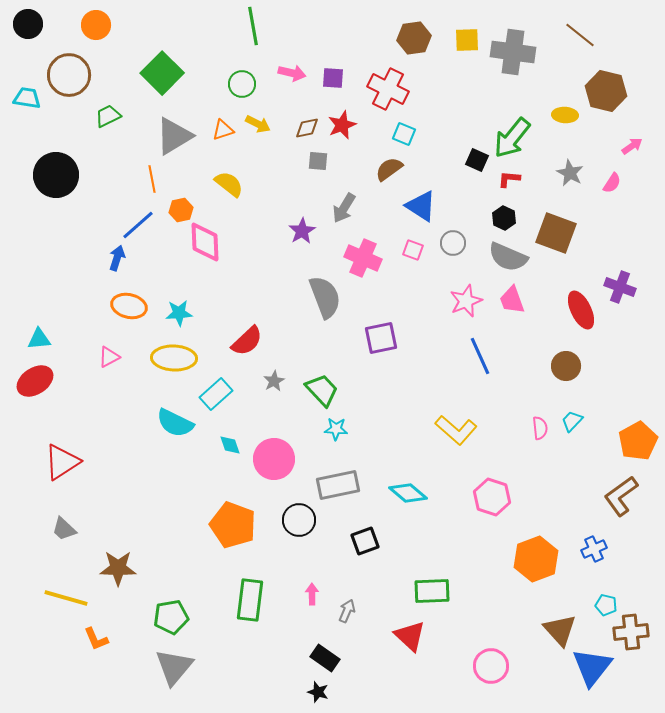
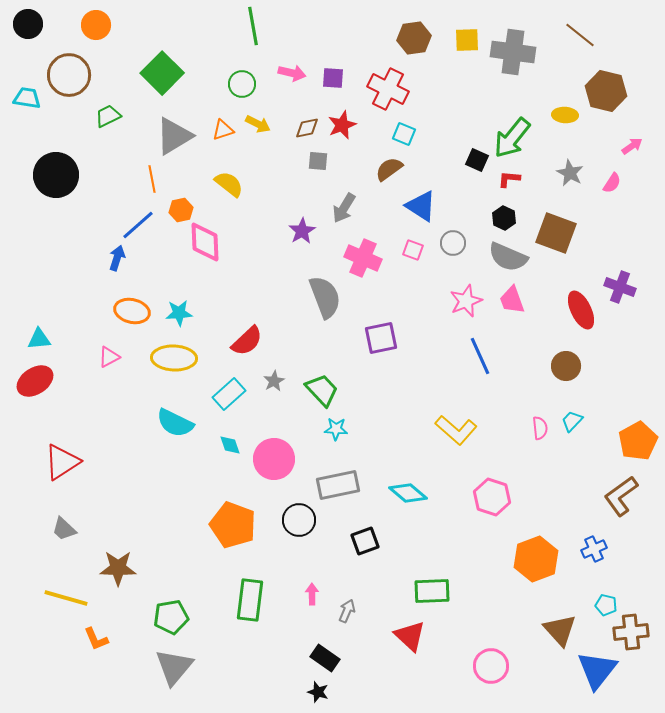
orange ellipse at (129, 306): moved 3 px right, 5 px down
cyan rectangle at (216, 394): moved 13 px right
blue triangle at (592, 667): moved 5 px right, 3 px down
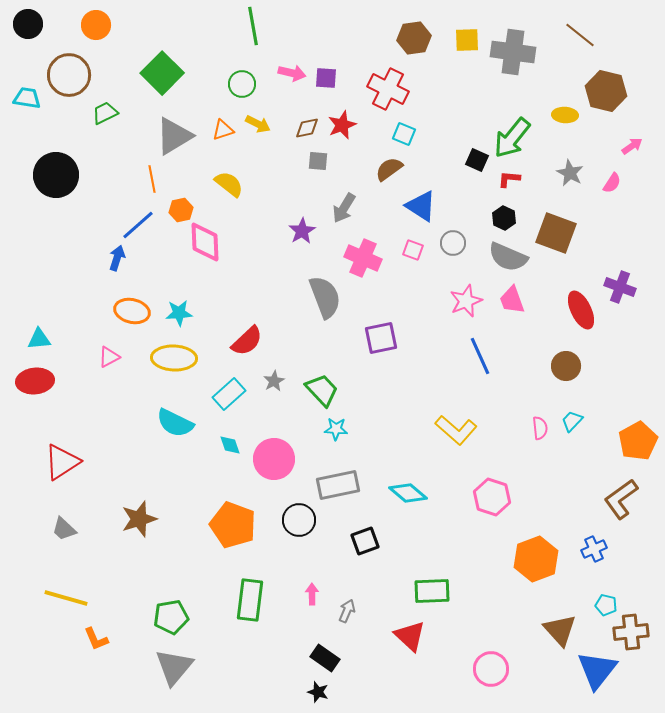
purple square at (333, 78): moved 7 px left
green trapezoid at (108, 116): moved 3 px left, 3 px up
red ellipse at (35, 381): rotated 27 degrees clockwise
brown L-shape at (621, 496): moved 3 px down
brown star at (118, 568): moved 21 px right, 49 px up; rotated 18 degrees counterclockwise
pink circle at (491, 666): moved 3 px down
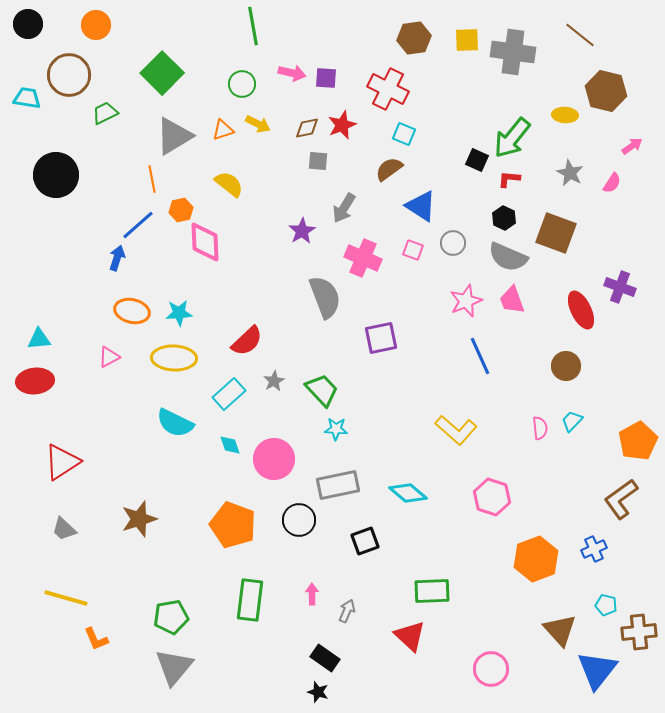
brown cross at (631, 632): moved 8 px right
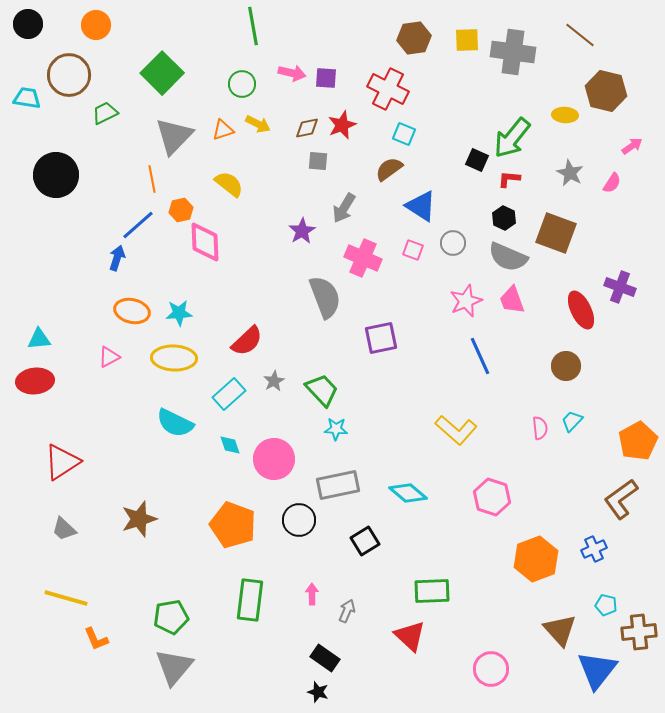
gray triangle at (174, 136): rotated 15 degrees counterclockwise
black square at (365, 541): rotated 12 degrees counterclockwise
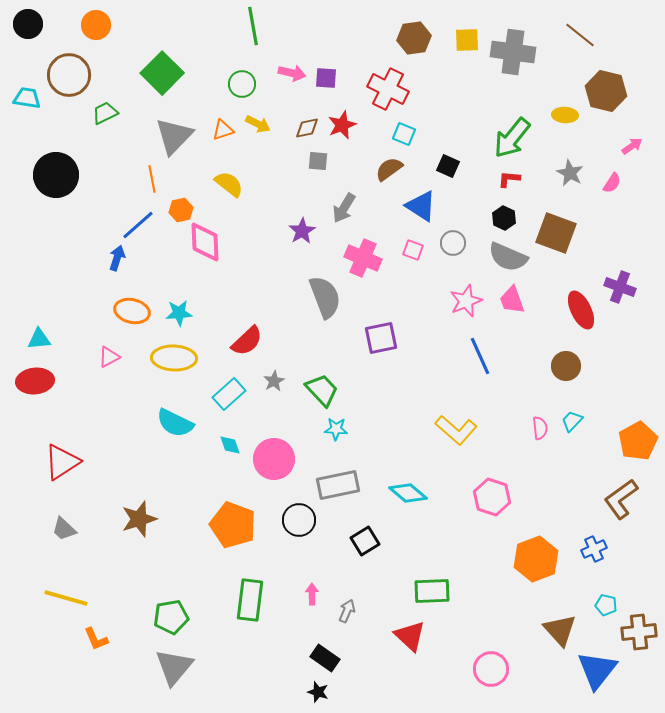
black square at (477, 160): moved 29 px left, 6 px down
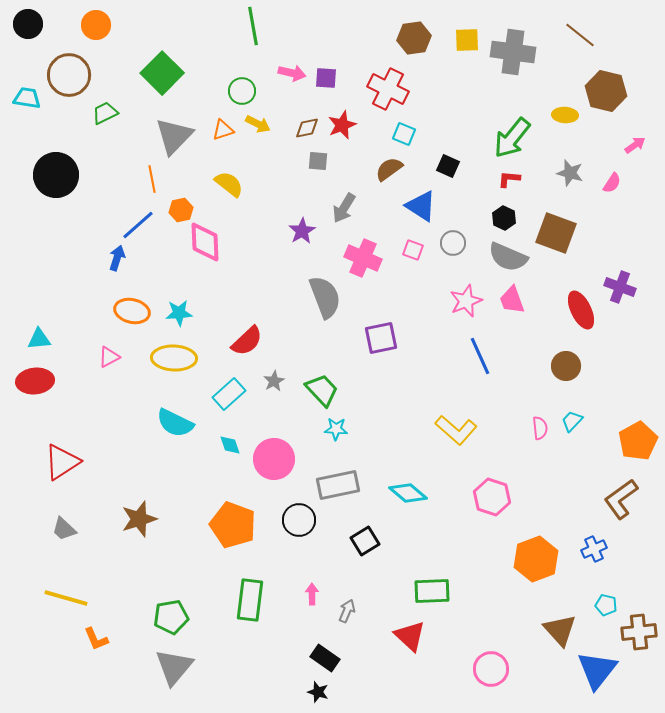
green circle at (242, 84): moved 7 px down
pink arrow at (632, 146): moved 3 px right, 1 px up
gray star at (570, 173): rotated 12 degrees counterclockwise
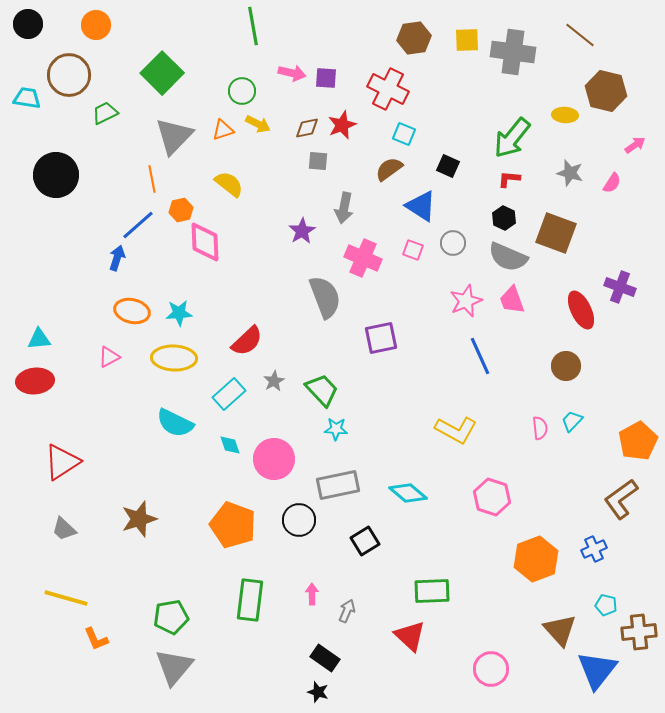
gray arrow at (344, 208): rotated 20 degrees counterclockwise
yellow L-shape at (456, 430): rotated 12 degrees counterclockwise
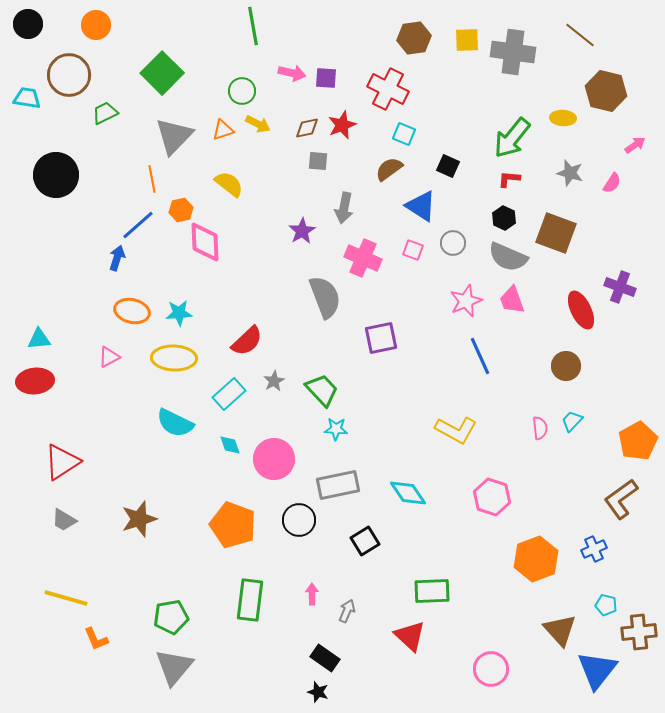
yellow ellipse at (565, 115): moved 2 px left, 3 px down
cyan diamond at (408, 493): rotated 15 degrees clockwise
gray trapezoid at (64, 529): moved 9 px up; rotated 12 degrees counterclockwise
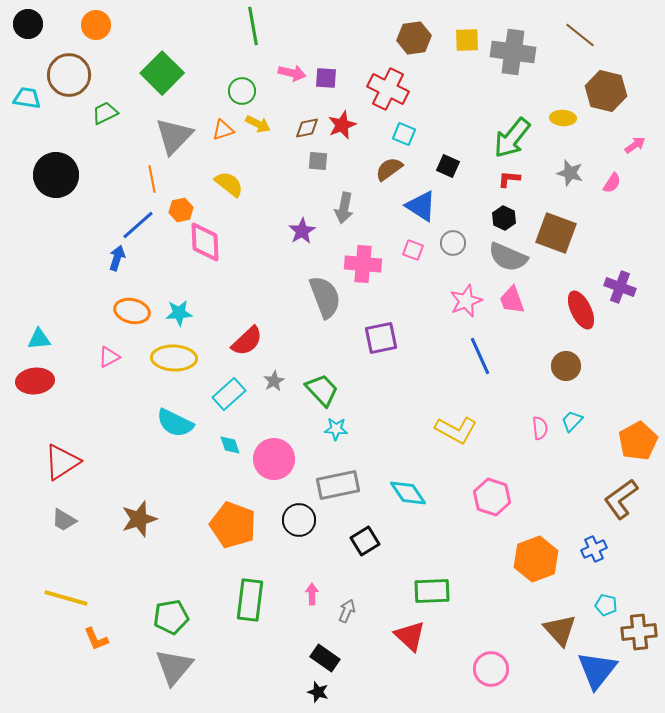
pink cross at (363, 258): moved 6 px down; rotated 18 degrees counterclockwise
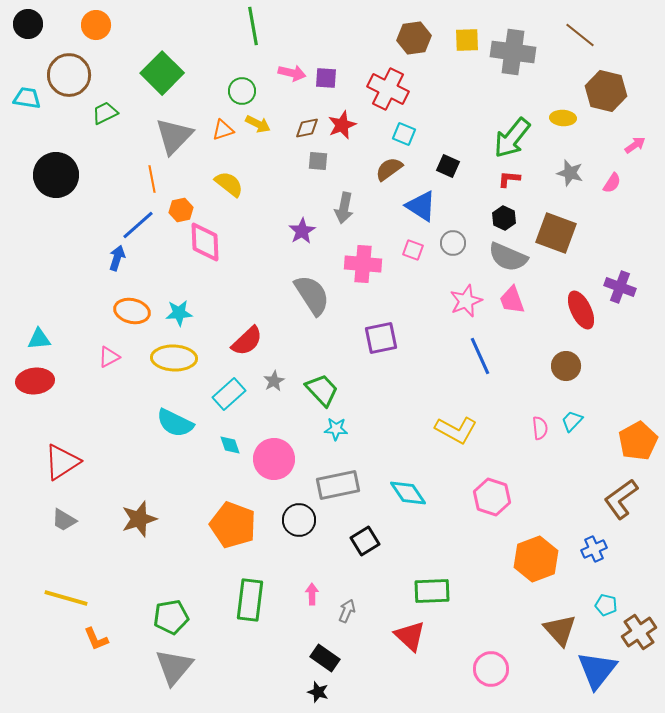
gray semicircle at (325, 297): moved 13 px left, 2 px up; rotated 12 degrees counterclockwise
brown cross at (639, 632): rotated 28 degrees counterclockwise
